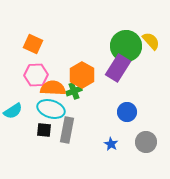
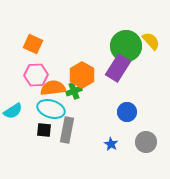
orange semicircle: rotated 10 degrees counterclockwise
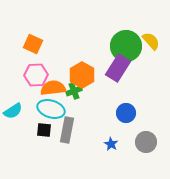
blue circle: moved 1 px left, 1 px down
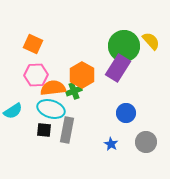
green circle: moved 2 px left
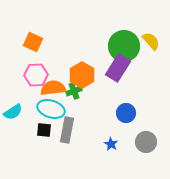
orange square: moved 2 px up
cyan semicircle: moved 1 px down
